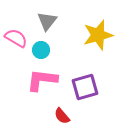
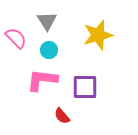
gray triangle: rotated 10 degrees counterclockwise
pink semicircle: rotated 15 degrees clockwise
cyan circle: moved 8 px right
purple square: rotated 16 degrees clockwise
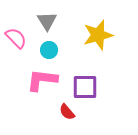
red semicircle: moved 5 px right, 4 px up
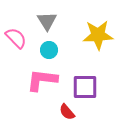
yellow star: rotated 12 degrees clockwise
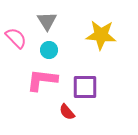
yellow star: moved 3 px right; rotated 8 degrees clockwise
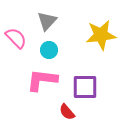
gray triangle: rotated 15 degrees clockwise
yellow star: rotated 12 degrees counterclockwise
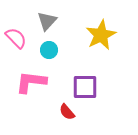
yellow star: rotated 20 degrees counterclockwise
pink L-shape: moved 11 px left, 2 px down
